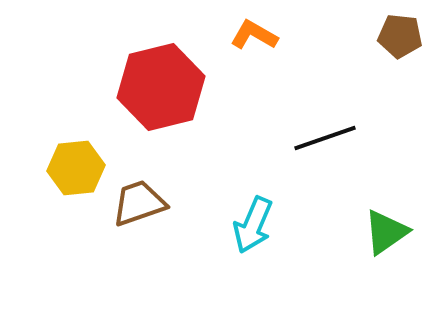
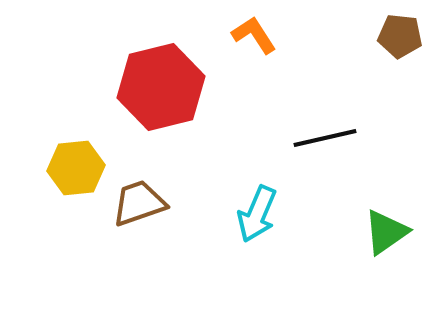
orange L-shape: rotated 27 degrees clockwise
black line: rotated 6 degrees clockwise
cyan arrow: moved 4 px right, 11 px up
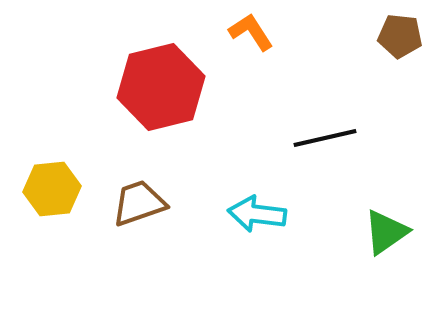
orange L-shape: moved 3 px left, 3 px up
yellow hexagon: moved 24 px left, 21 px down
cyan arrow: rotated 74 degrees clockwise
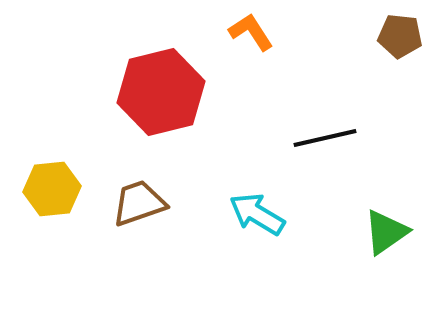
red hexagon: moved 5 px down
cyan arrow: rotated 24 degrees clockwise
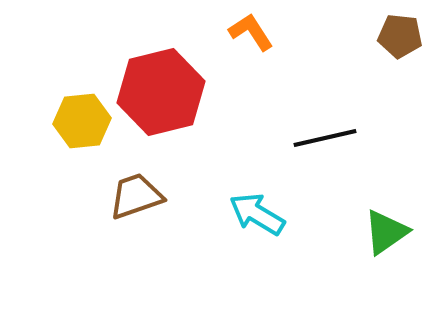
yellow hexagon: moved 30 px right, 68 px up
brown trapezoid: moved 3 px left, 7 px up
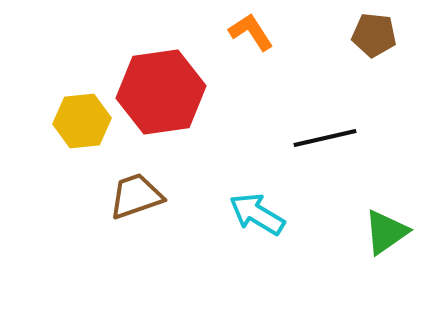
brown pentagon: moved 26 px left, 1 px up
red hexagon: rotated 6 degrees clockwise
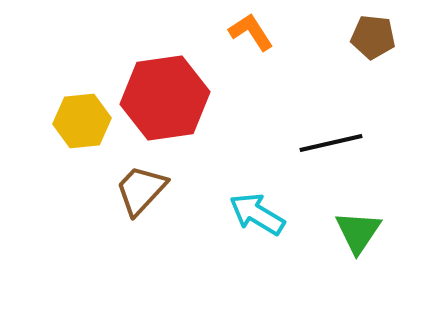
brown pentagon: moved 1 px left, 2 px down
red hexagon: moved 4 px right, 6 px down
black line: moved 6 px right, 5 px down
brown trapezoid: moved 5 px right, 6 px up; rotated 28 degrees counterclockwise
green triangle: moved 28 px left; rotated 21 degrees counterclockwise
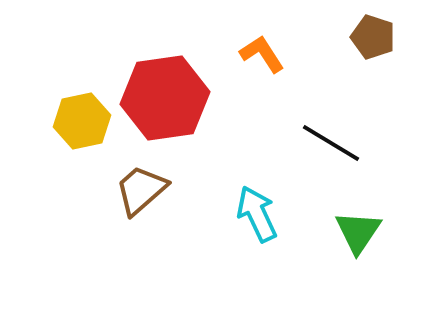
orange L-shape: moved 11 px right, 22 px down
brown pentagon: rotated 12 degrees clockwise
yellow hexagon: rotated 6 degrees counterclockwise
black line: rotated 44 degrees clockwise
brown trapezoid: rotated 6 degrees clockwise
cyan arrow: rotated 34 degrees clockwise
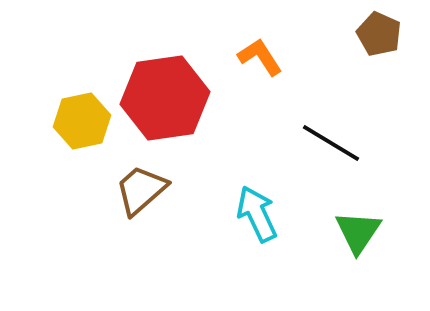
brown pentagon: moved 6 px right, 3 px up; rotated 6 degrees clockwise
orange L-shape: moved 2 px left, 3 px down
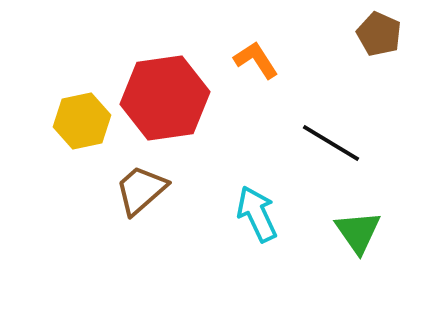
orange L-shape: moved 4 px left, 3 px down
green triangle: rotated 9 degrees counterclockwise
